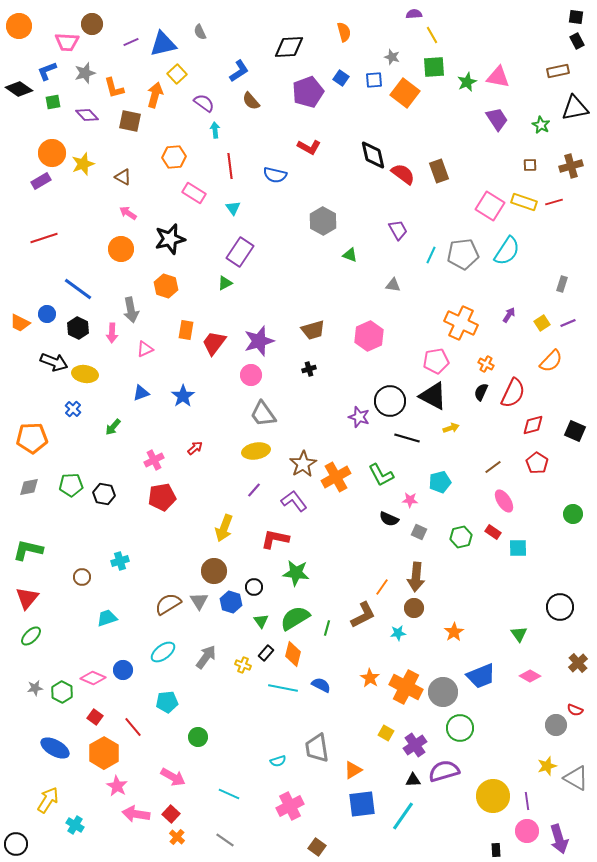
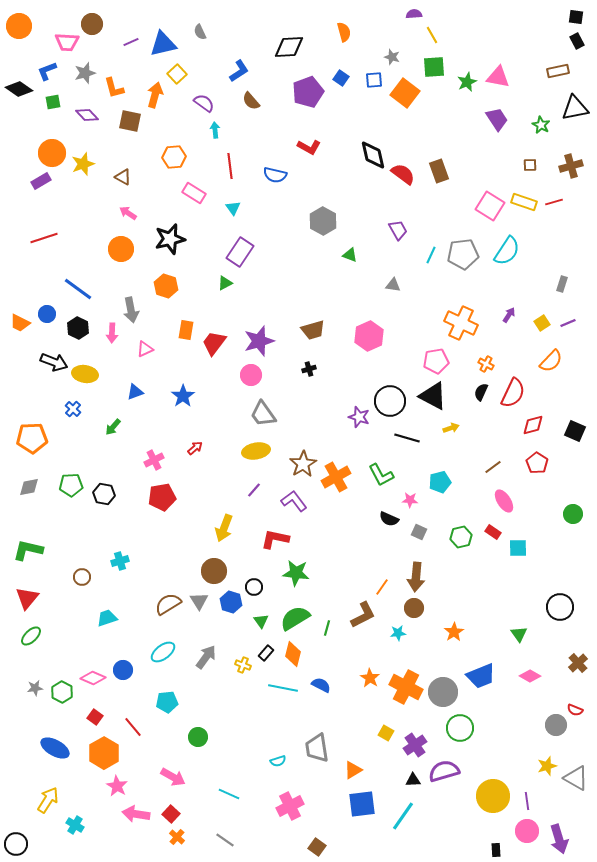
blue triangle at (141, 393): moved 6 px left, 1 px up
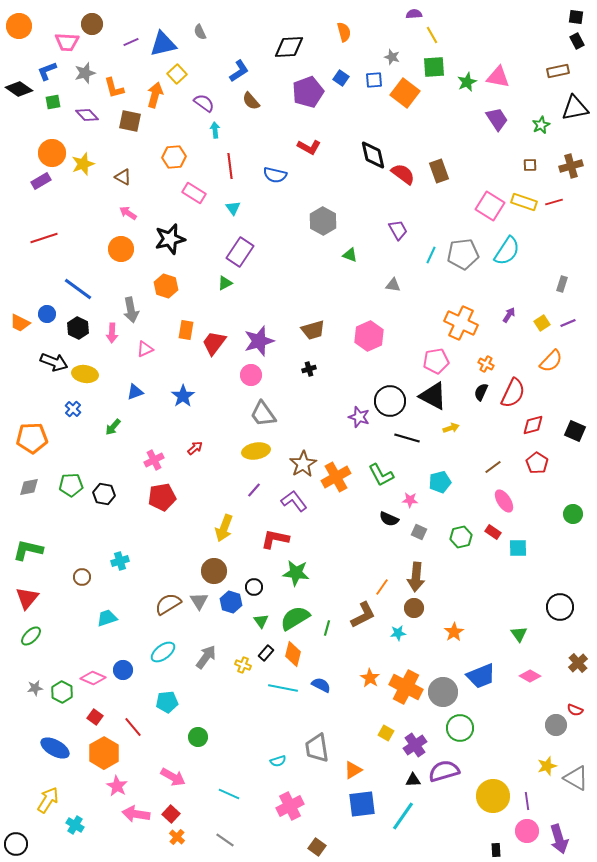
green star at (541, 125): rotated 18 degrees clockwise
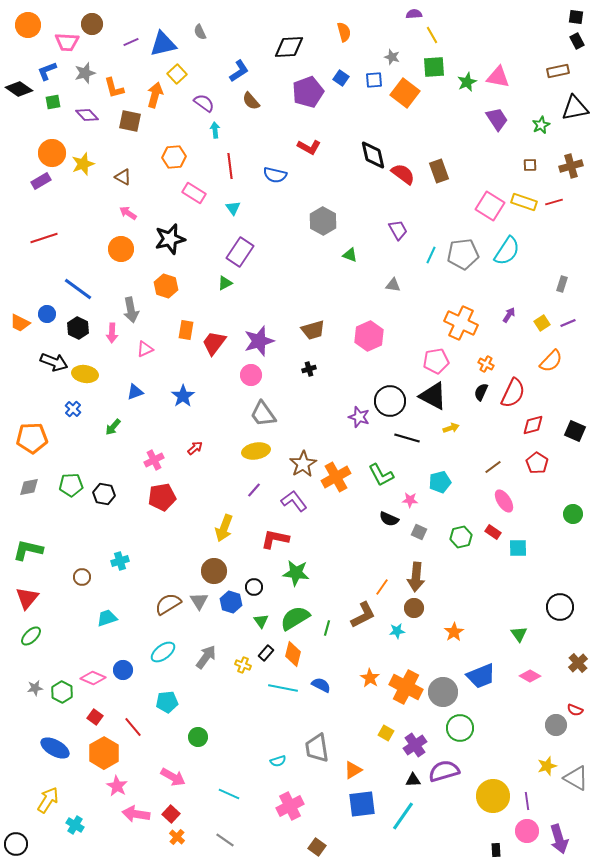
orange circle at (19, 26): moved 9 px right, 1 px up
cyan star at (398, 633): moved 1 px left, 2 px up
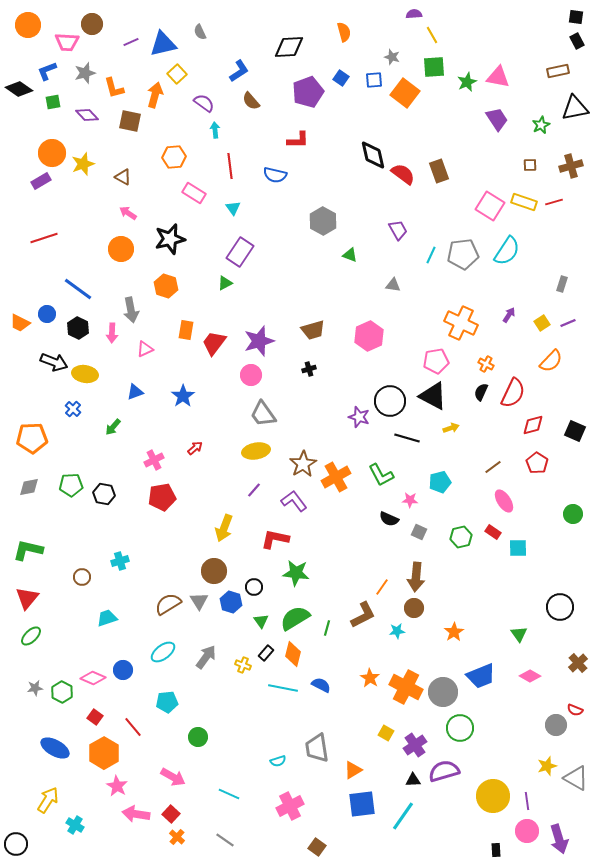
red L-shape at (309, 147): moved 11 px left, 7 px up; rotated 30 degrees counterclockwise
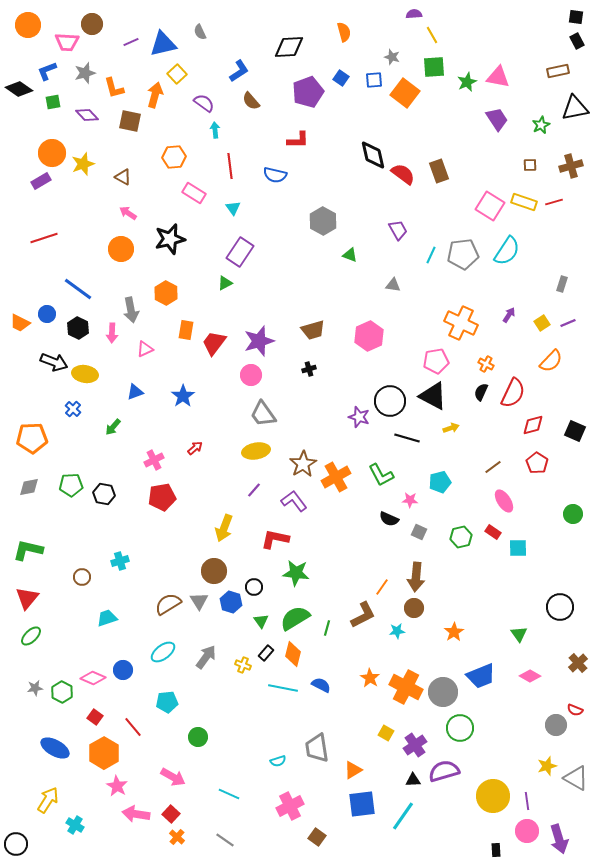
orange hexagon at (166, 286): moved 7 px down; rotated 10 degrees clockwise
brown square at (317, 847): moved 10 px up
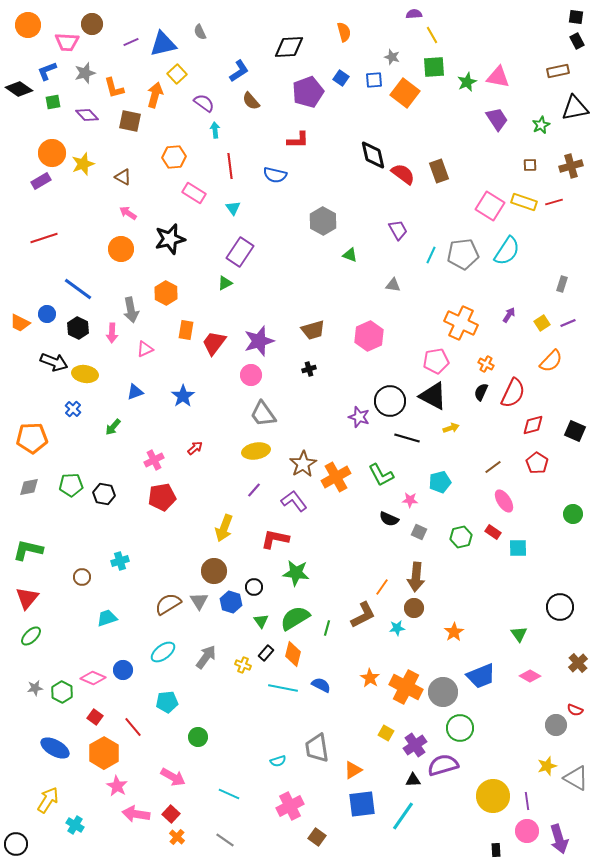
cyan star at (397, 631): moved 3 px up
purple semicircle at (444, 771): moved 1 px left, 6 px up
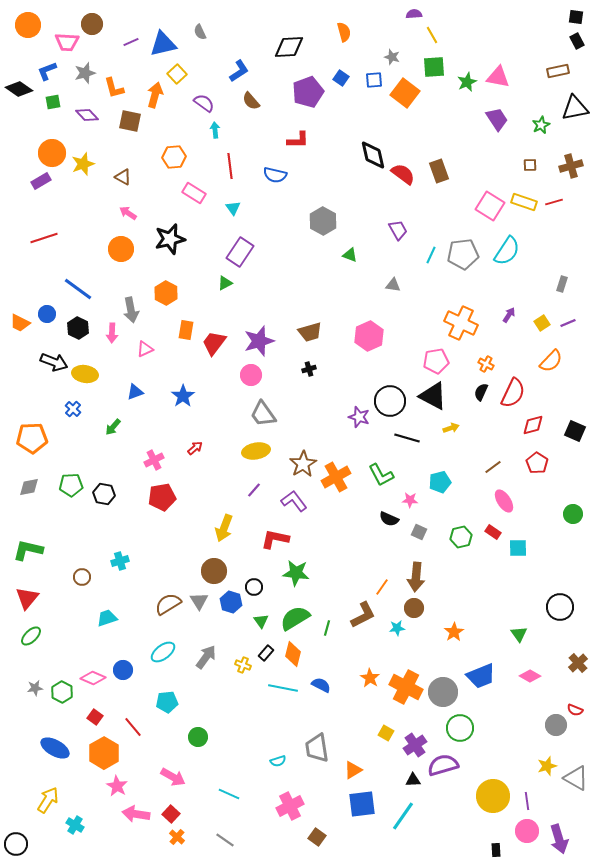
brown trapezoid at (313, 330): moved 3 px left, 2 px down
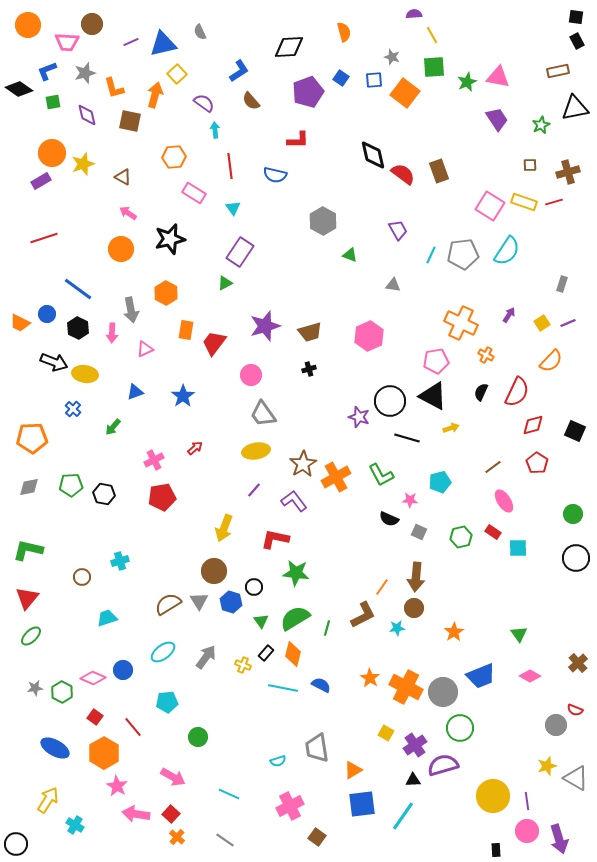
purple diamond at (87, 115): rotated 30 degrees clockwise
brown cross at (571, 166): moved 3 px left, 6 px down
purple star at (259, 341): moved 6 px right, 15 px up
orange cross at (486, 364): moved 9 px up
red semicircle at (513, 393): moved 4 px right, 1 px up
black circle at (560, 607): moved 16 px right, 49 px up
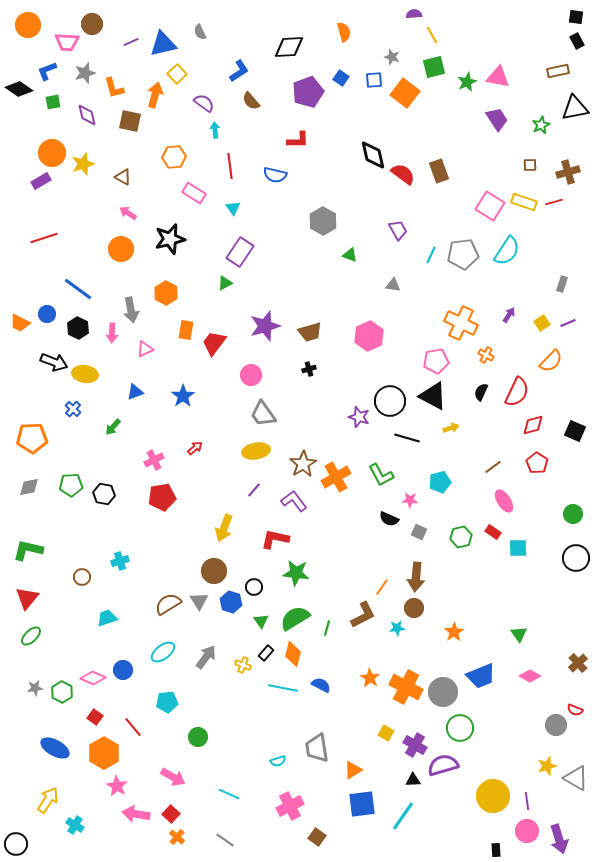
green square at (434, 67): rotated 10 degrees counterclockwise
purple cross at (415, 745): rotated 25 degrees counterclockwise
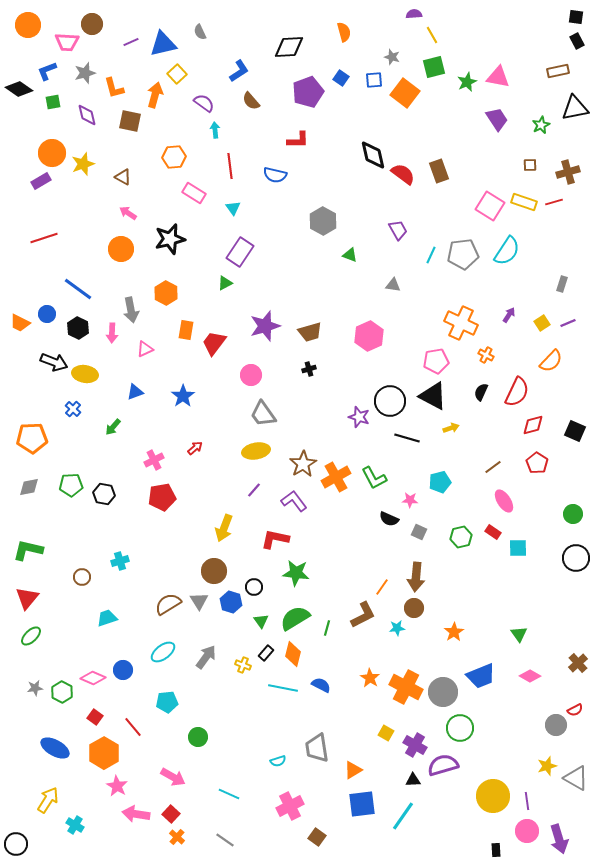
green L-shape at (381, 475): moved 7 px left, 3 px down
red semicircle at (575, 710): rotated 49 degrees counterclockwise
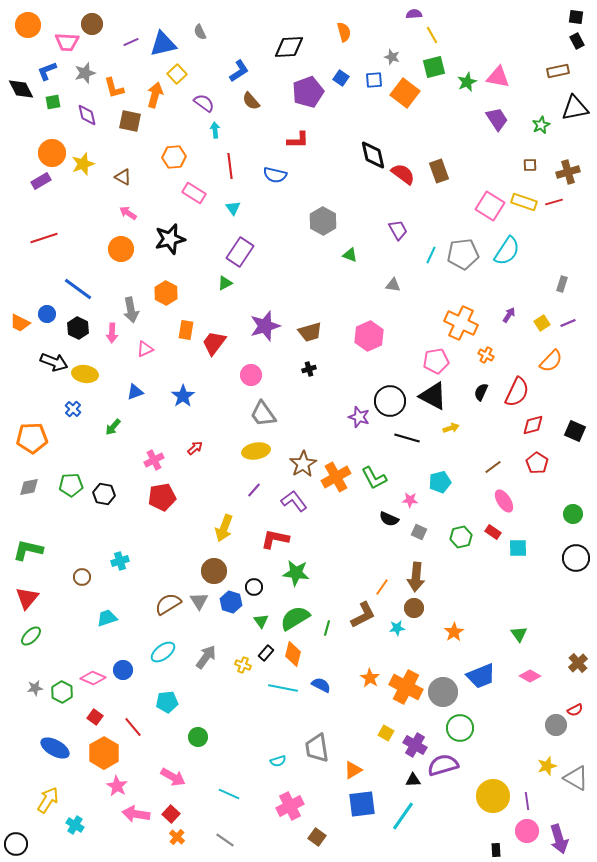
black diamond at (19, 89): moved 2 px right; rotated 28 degrees clockwise
